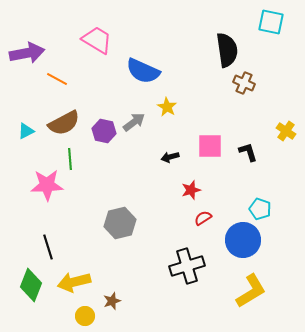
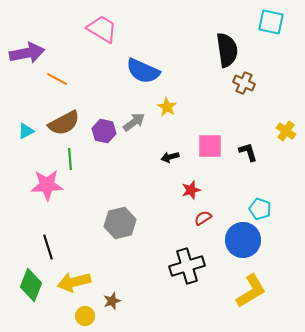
pink trapezoid: moved 5 px right, 11 px up
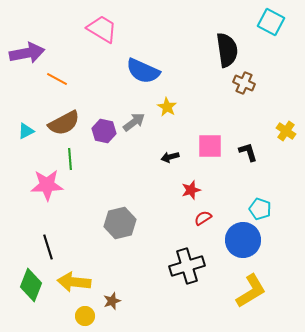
cyan square: rotated 16 degrees clockwise
yellow arrow: rotated 20 degrees clockwise
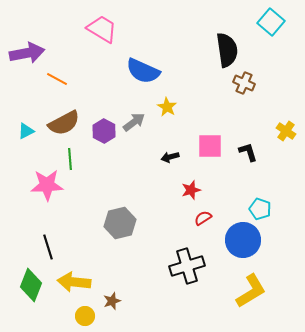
cyan square: rotated 12 degrees clockwise
purple hexagon: rotated 15 degrees clockwise
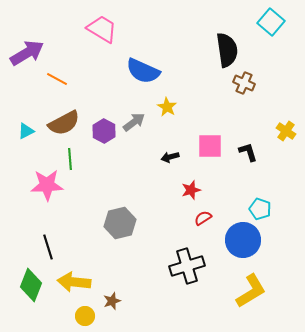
purple arrow: rotated 20 degrees counterclockwise
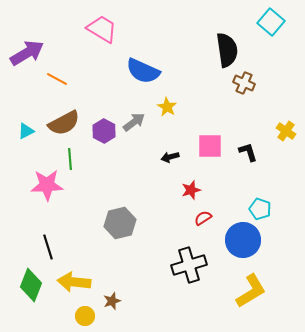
black cross: moved 2 px right, 1 px up
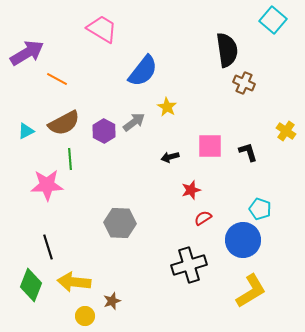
cyan square: moved 2 px right, 2 px up
blue semicircle: rotated 76 degrees counterclockwise
gray hexagon: rotated 16 degrees clockwise
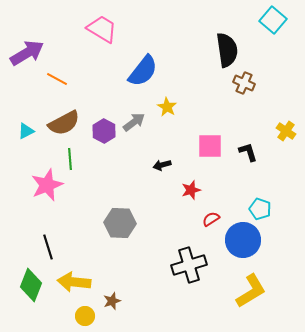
black arrow: moved 8 px left, 8 px down
pink star: rotated 20 degrees counterclockwise
red semicircle: moved 8 px right, 1 px down
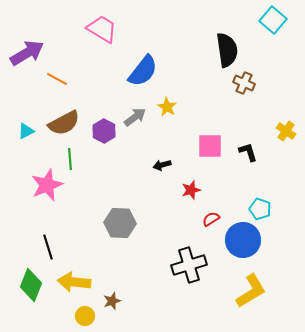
gray arrow: moved 1 px right, 5 px up
